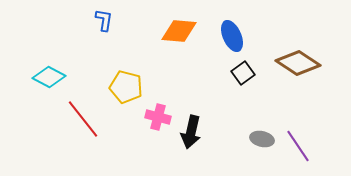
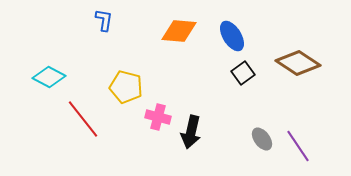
blue ellipse: rotated 8 degrees counterclockwise
gray ellipse: rotated 40 degrees clockwise
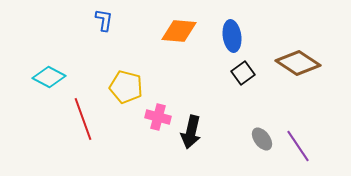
blue ellipse: rotated 24 degrees clockwise
red line: rotated 18 degrees clockwise
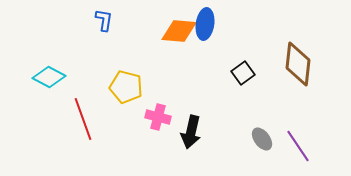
blue ellipse: moved 27 px left, 12 px up; rotated 16 degrees clockwise
brown diamond: moved 1 px down; rotated 63 degrees clockwise
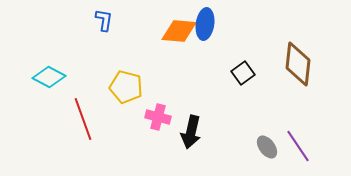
gray ellipse: moved 5 px right, 8 px down
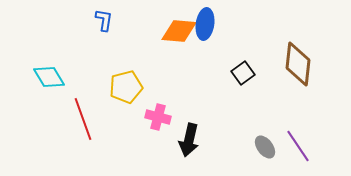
cyan diamond: rotated 32 degrees clockwise
yellow pentagon: rotated 28 degrees counterclockwise
black arrow: moved 2 px left, 8 px down
gray ellipse: moved 2 px left
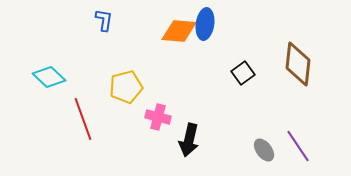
cyan diamond: rotated 16 degrees counterclockwise
gray ellipse: moved 1 px left, 3 px down
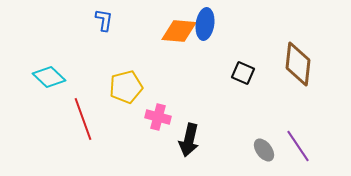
black square: rotated 30 degrees counterclockwise
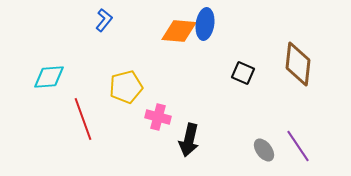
blue L-shape: rotated 30 degrees clockwise
cyan diamond: rotated 48 degrees counterclockwise
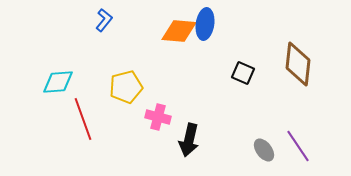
cyan diamond: moved 9 px right, 5 px down
